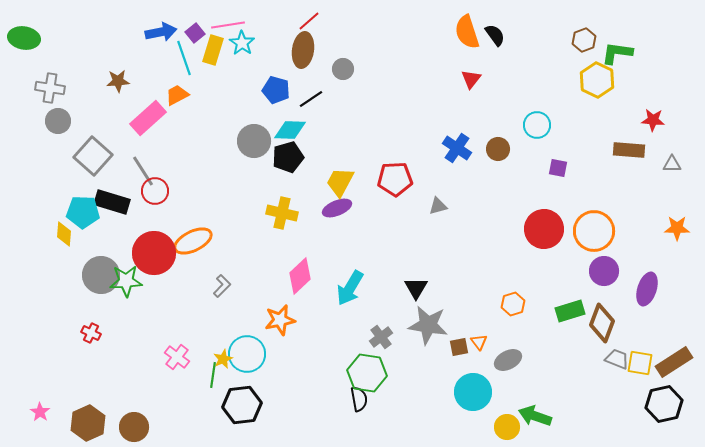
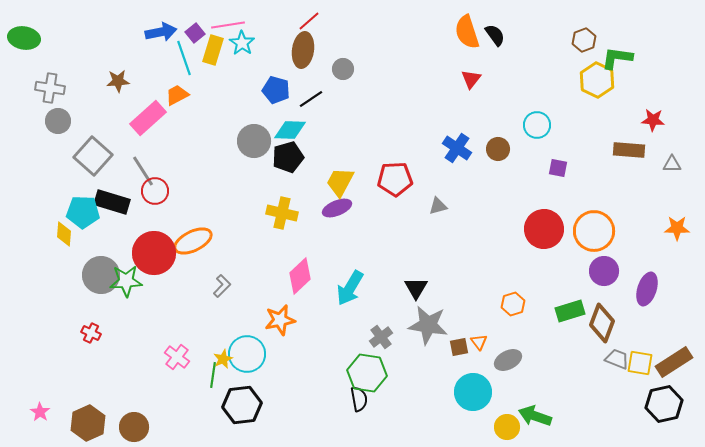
green L-shape at (617, 53): moved 5 px down
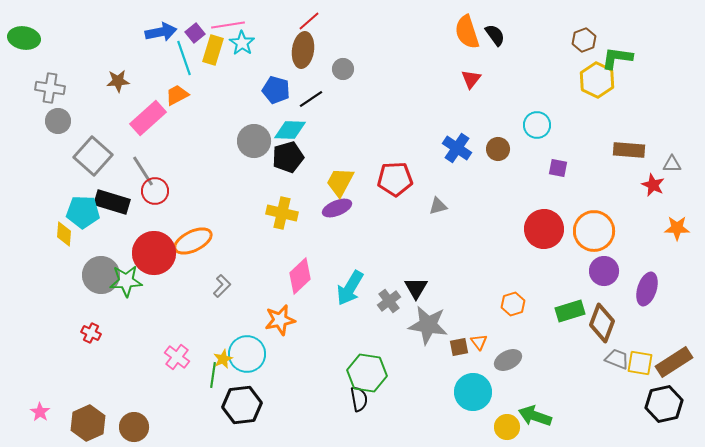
red star at (653, 120): moved 65 px down; rotated 20 degrees clockwise
gray cross at (381, 337): moved 8 px right, 36 px up
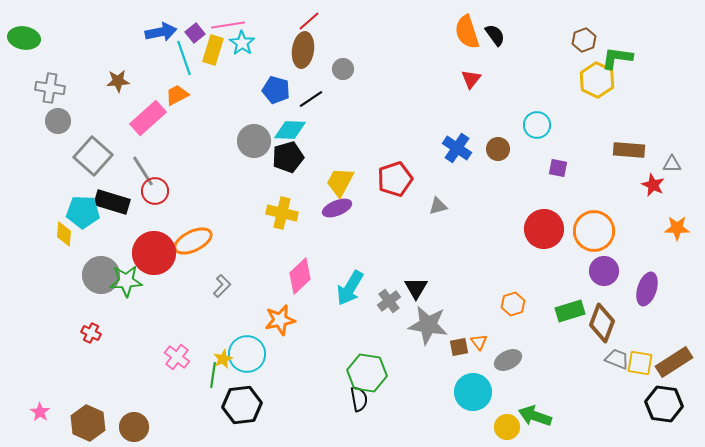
red pentagon at (395, 179): rotated 16 degrees counterclockwise
black hexagon at (664, 404): rotated 21 degrees clockwise
brown hexagon at (88, 423): rotated 12 degrees counterclockwise
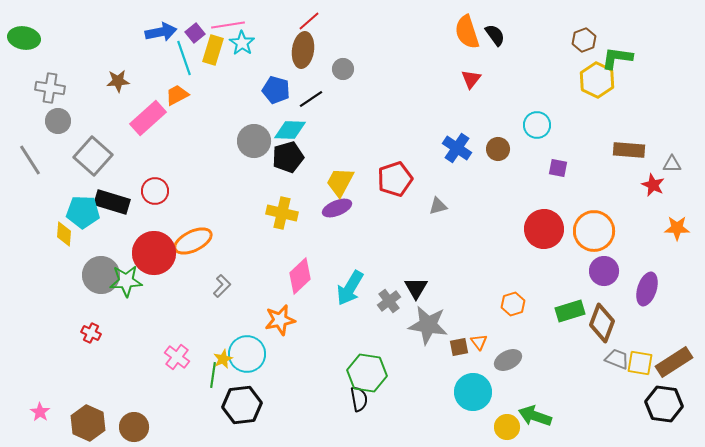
gray line at (143, 171): moved 113 px left, 11 px up
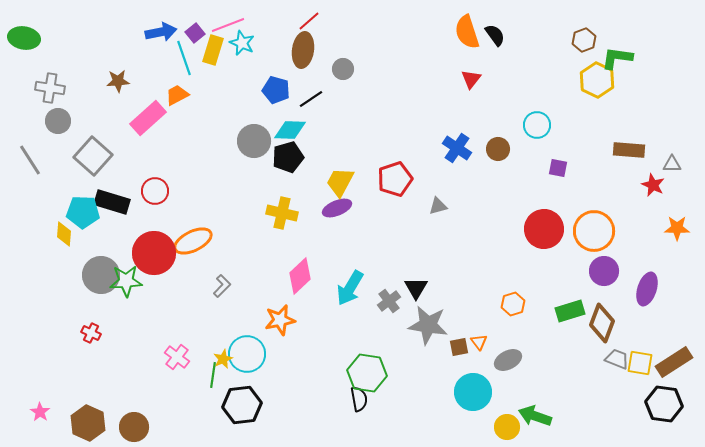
pink line at (228, 25): rotated 12 degrees counterclockwise
cyan star at (242, 43): rotated 10 degrees counterclockwise
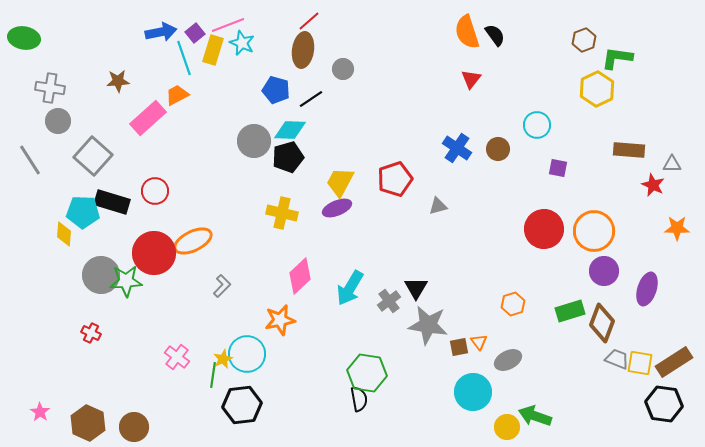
yellow hexagon at (597, 80): moved 9 px down; rotated 8 degrees clockwise
